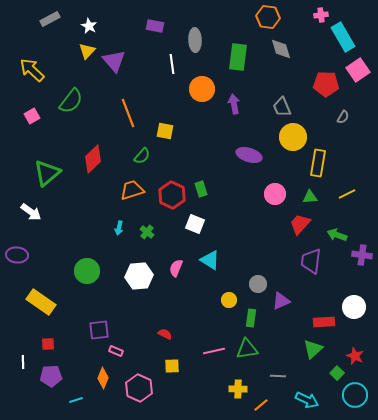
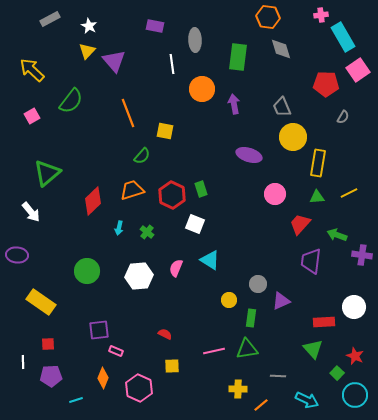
red diamond at (93, 159): moved 42 px down
yellow line at (347, 194): moved 2 px right, 1 px up
green triangle at (310, 197): moved 7 px right
white arrow at (31, 212): rotated 15 degrees clockwise
green triangle at (313, 349): rotated 30 degrees counterclockwise
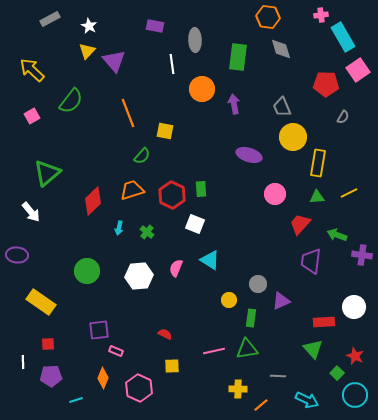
green rectangle at (201, 189): rotated 14 degrees clockwise
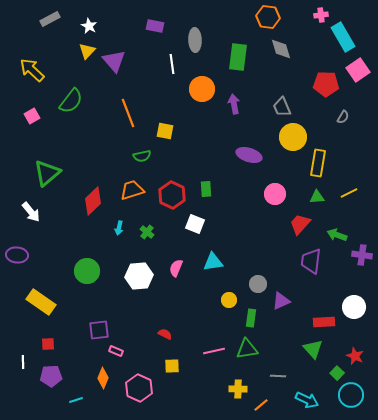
green semicircle at (142, 156): rotated 36 degrees clockwise
green rectangle at (201, 189): moved 5 px right
cyan triangle at (210, 260): moved 3 px right, 2 px down; rotated 40 degrees counterclockwise
cyan circle at (355, 395): moved 4 px left
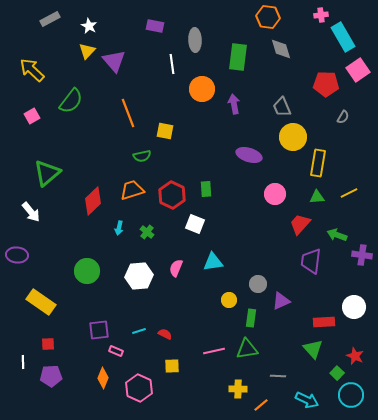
cyan line at (76, 400): moved 63 px right, 69 px up
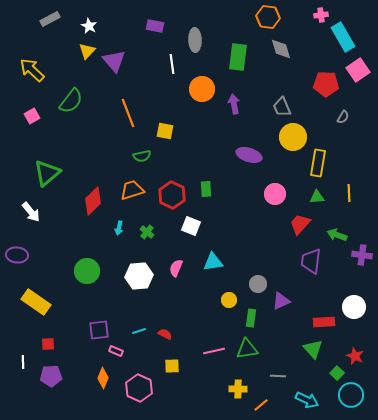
yellow line at (349, 193): rotated 66 degrees counterclockwise
white square at (195, 224): moved 4 px left, 2 px down
yellow rectangle at (41, 302): moved 5 px left
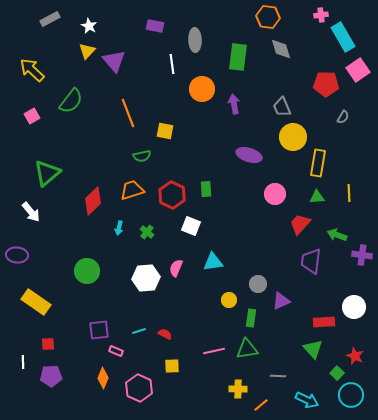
white hexagon at (139, 276): moved 7 px right, 2 px down
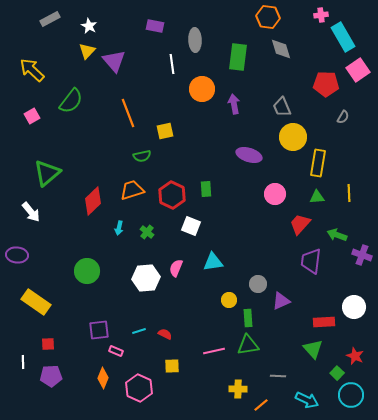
yellow square at (165, 131): rotated 24 degrees counterclockwise
purple cross at (362, 255): rotated 12 degrees clockwise
green rectangle at (251, 318): moved 3 px left; rotated 12 degrees counterclockwise
green triangle at (247, 349): moved 1 px right, 4 px up
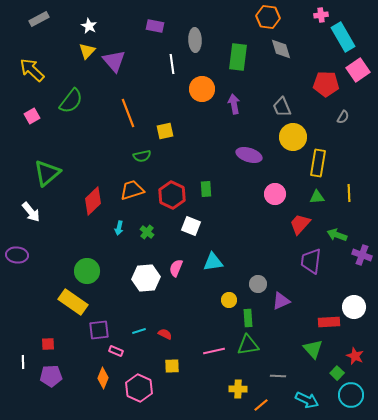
gray rectangle at (50, 19): moved 11 px left
yellow rectangle at (36, 302): moved 37 px right
red rectangle at (324, 322): moved 5 px right
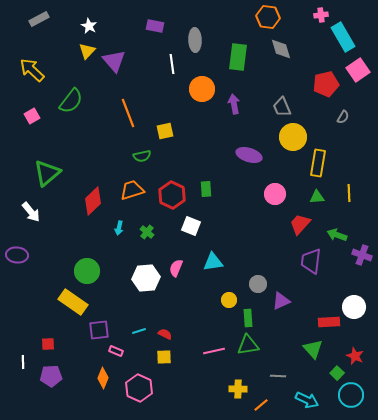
red pentagon at (326, 84): rotated 15 degrees counterclockwise
yellow square at (172, 366): moved 8 px left, 9 px up
